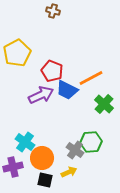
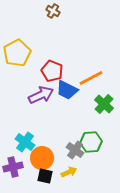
brown cross: rotated 16 degrees clockwise
black square: moved 4 px up
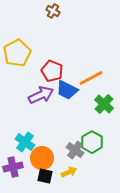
green hexagon: moved 1 px right; rotated 25 degrees counterclockwise
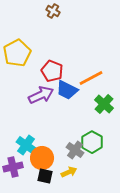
cyan cross: moved 1 px right, 3 px down
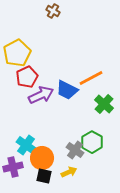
red pentagon: moved 25 px left, 6 px down; rotated 25 degrees clockwise
black square: moved 1 px left
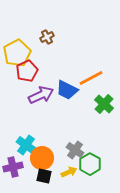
brown cross: moved 6 px left, 26 px down; rotated 32 degrees clockwise
red pentagon: moved 6 px up
green hexagon: moved 2 px left, 22 px down
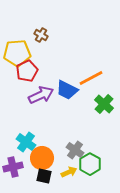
brown cross: moved 6 px left, 2 px up; rotated 32 degrees counterclockwise
yellow pentagon: rotated 24 degrees clockwise
cyan cross: moved 3 px up
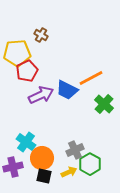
gray cross: rotated 30 degrees clockwise
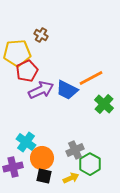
purple arrow: moved 5 px up
yellow arrow: moved 2 px right, 6 px down
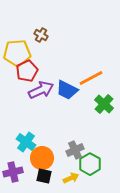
purple cross: moved 5 px down
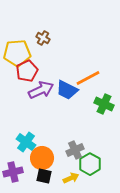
brown cross: moved 2 px right, 3 px down
orange line: moved 3 px left
green cross: rotated 18 degrees counterclockwise
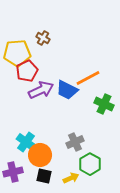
gray cross: moved 8 px up
orange circle: moved 2 px left, 3 px up
